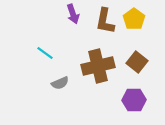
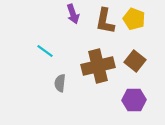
yellow pentagon: rotated 15 degrees counterclockwise
cyan line: moved 2 px up
brown square: moved 2 px left, 1 px up
gray semicircle: rotated 120 degrees clockwise
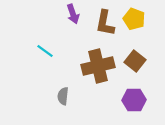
brown L-shape: moved 2 px down
gray semicircle: moved 3 px right, 13 px down
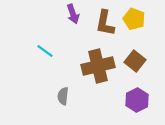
purple hexagon: moved 3 px right; rotated 25 degrees counterclockwise
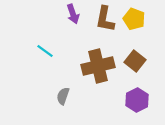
brown L-shape: moved 4 px up
gray semicircle: rotated 12 degrees clockwise
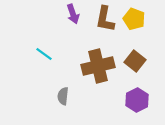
cyan line: moved 1 px left, 3 px down
gray semicircle: rotated 12 degrees counterclockwise
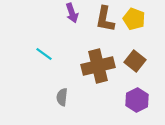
purple arrow: moved 1 px left, 1 px up
gray semicircle: moved 1 px left, 1 px down
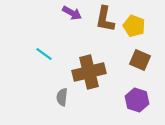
purple arrow: rotated 42 degrees counterclockwise
yellow pentagon: moved 7 px down
brown square: moved 5 px right, 1 px up; rotated 15 degrees counterclockwise
brown cross: moved 9 px left, 6 px down
purple hexagon: rotated 15 degrees counterclockwise
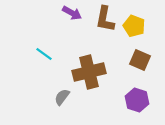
gray semicircle: rotated 30 degrees clockwise
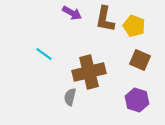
gray semicircle: moved 8 px right; rotated 24 degrees counterclockwise
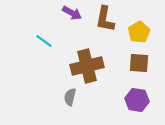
yellow pentagon: moved 5 px right, 6 px down; rotated 20 degrees clockwise
cyan line: moved 13 px up
brown square: moved 1 px left, 3 px down; rotated 20 degrees counterclockwise
brown cross: moved 2 px left, 6 px up
purple hexagon: rotated 10 degrees counterclockwise
